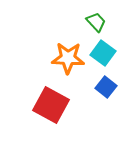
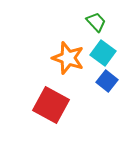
orange star: rotated 16 degrees clockwise
blue square: moved 1 px right, 6 px up
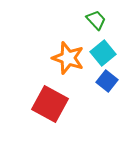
green trapezoid: moved 2 px up
cyan square: rotated 15 degrees clockwise
red square: moved 1 px left, 1 px up
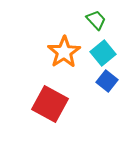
orange star: moved 4 px left, 6 px up; rotated 20 degrees clockwise
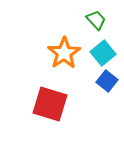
orange star: moved 1 px down
red square: rotated 12 degrees counterclockwise
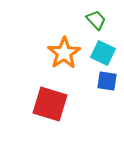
cyan square: rotated 25 degrees counterclockwise
blue square: rotated 30 degrees counterclockwise
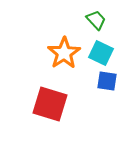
cyan square: moved 2 px left
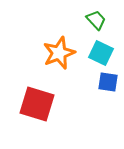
orange star: moved 5 px left; rotated 12 degrees clockwise
blue square: moved 1 px right, 1 px down
red square: moved 13 px left
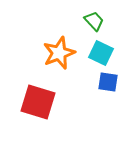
green trapezoid: moved 2 px left, 1 px down
red square: moved 1 px right, 2 px up
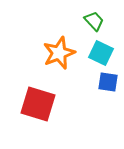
red square: moved 2 px down
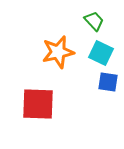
orange star: moved 1 px left, 1 px up; rotated 8 degrees clockwise
red square: rotated 15 degrees counterclockwise
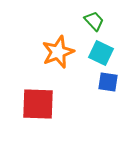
orange star: rotated 8 degrees counterclockwise
